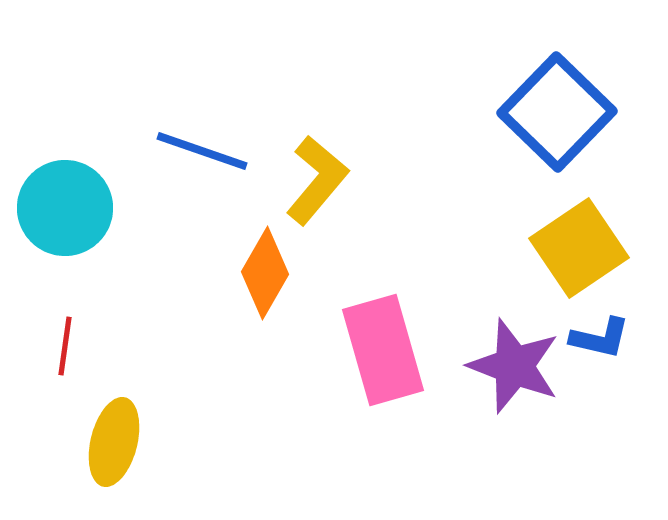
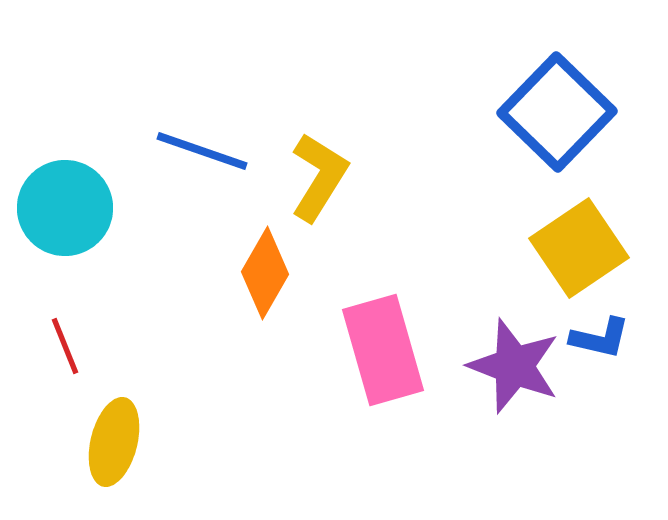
yellow L-shape: moved 2 px right, 3 px up; rotated 8 degrees counterclockwise
red line: rotated 30 degrees counterclockwise
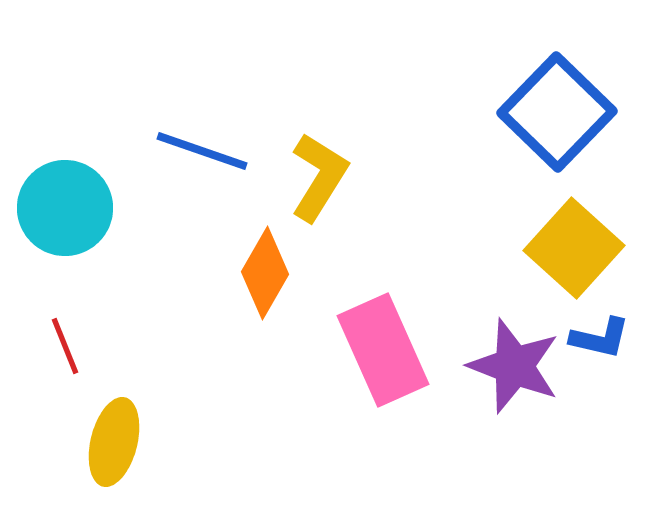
yellow square: moved 5 px left; rotated 14 degrees counterclockwise
pink rectangle: rotated 8 degrees counterclockwise
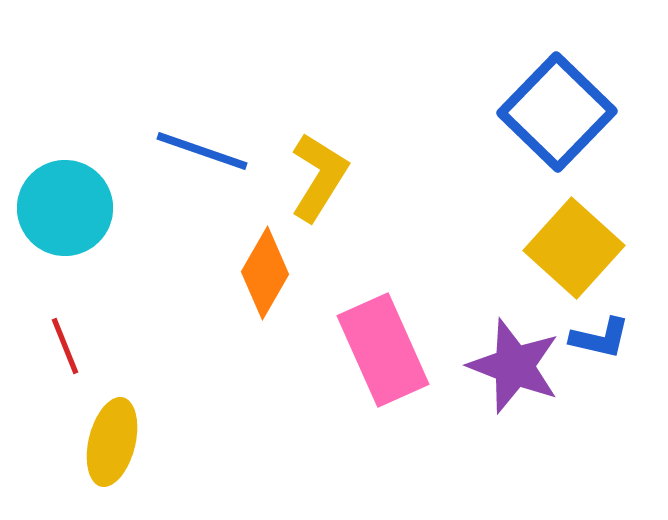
yellow ellipse: moved 2 px left
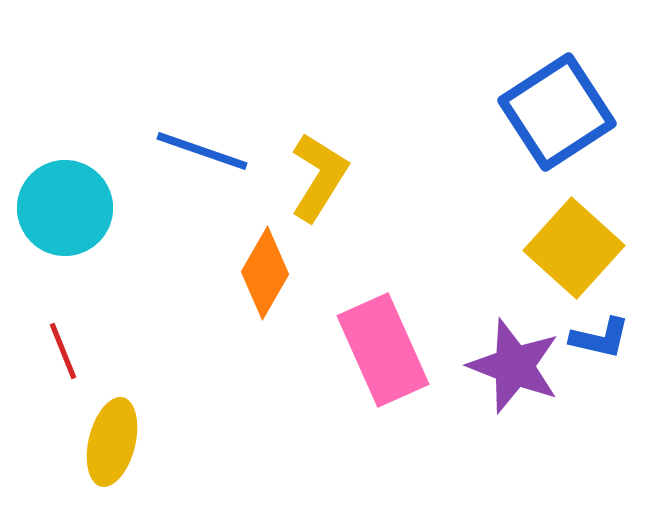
blue square: rotated 13 degrees clockwise
red line: moved 2 px left, 5 px down
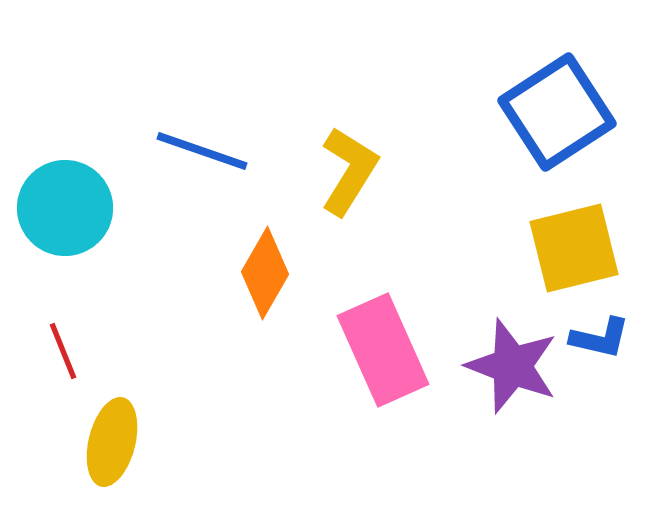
yellow L-shape: moved 30 px right, 6 px up
yellow square: rotated 34 degrees clockwise
purple star: moved 2 px left
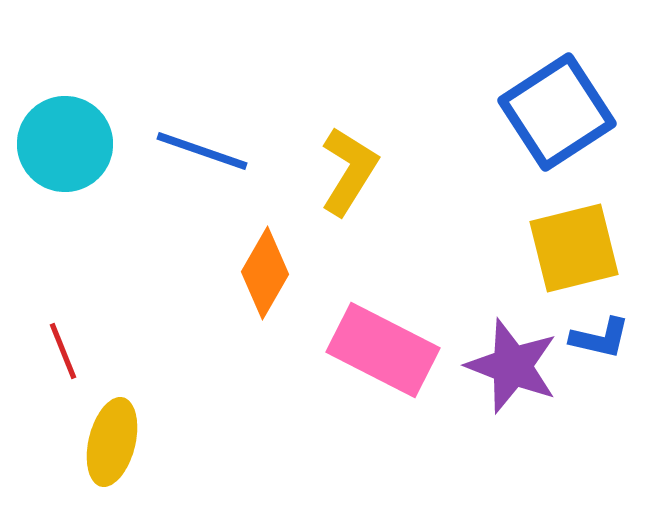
cyan circle: moved 64 px up
pink rectangle: rotated 39 degrees counterclockwise
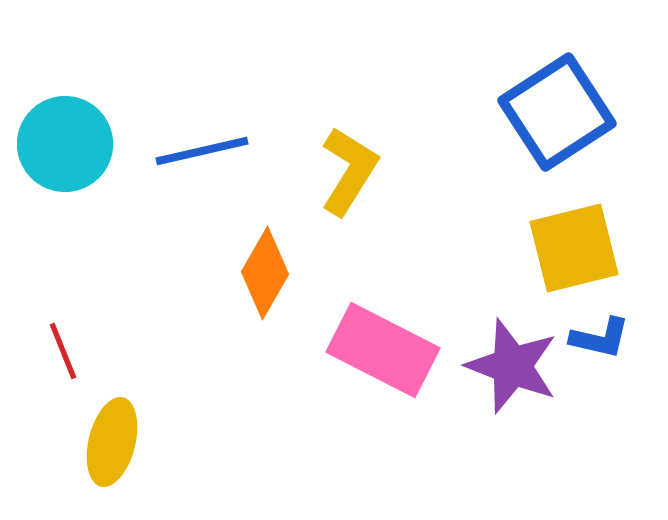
blue line: rotated 32 degrees counterclockwise
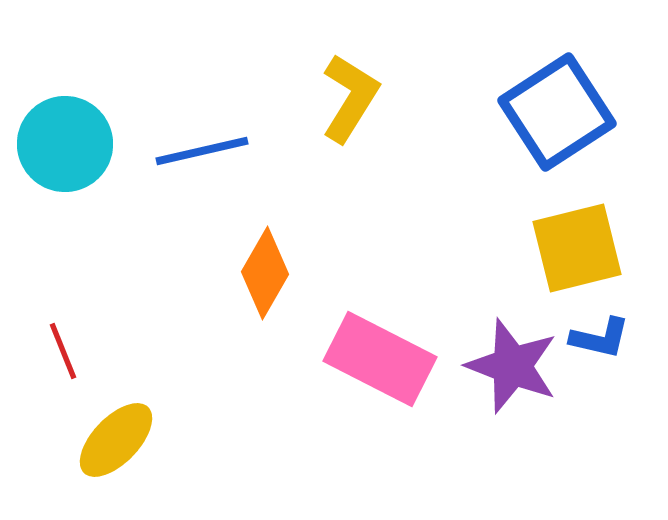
yellow L-shape: moved 1 px right, 73 px up
yellow square: moved 3 px right
pink rectangle: moved 3 px left, 9 px down
yellow ellipse: moved 4 px right, 2 px up; rotated 30 degrees clockwise
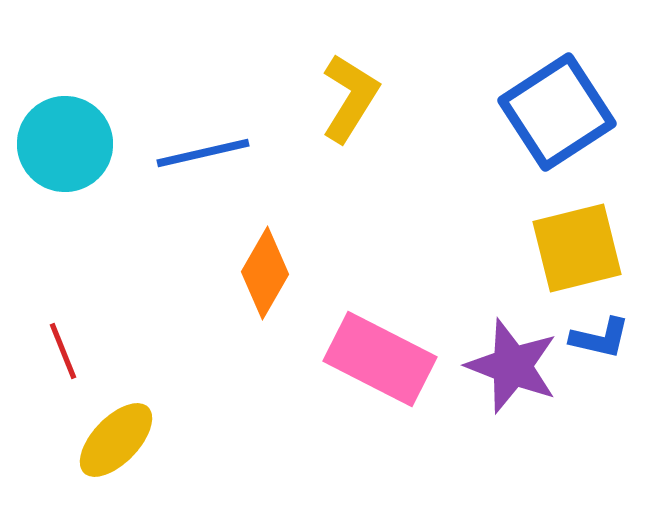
blue line: moved 1 px right, 2 px down
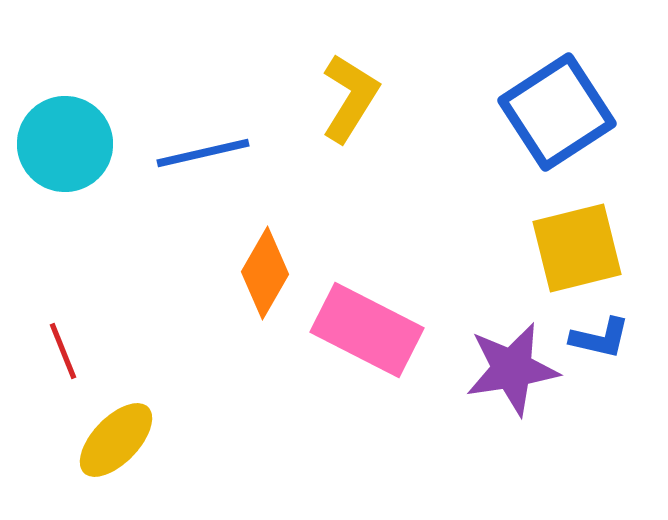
pink rectangle: moved 13 px left, 29 px up
purple star: moved 3 px down; rotated 30 degrees counterclockwise
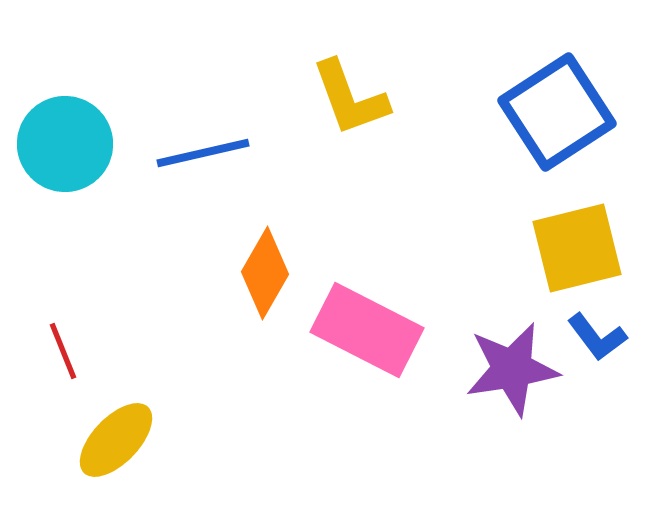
yellow L-shape: rotated 128 degrees clockwise
blue L-shape: moved 3 px left, 1 px up; rotated 40 degrees clockwise
